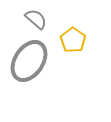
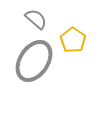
gray ellipse: moved 5 px right
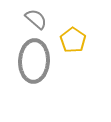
gray ellipse: rotated 30 degrees counterclockwise
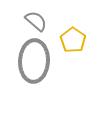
gray semicircle: moved 2 px down
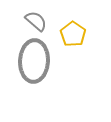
yellow pentagon: moved 6 px up
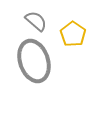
gray ellipse: rotated 21 degrees counterclockwise
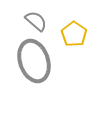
yellow pentagon: moved 1 px right
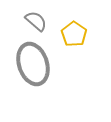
gray ellipse: moved 1 px left, 3 px down
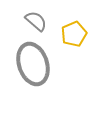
yellow pentagon: rotated 15 degrees clockwise
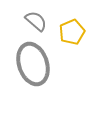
yellow pentagon: moved 2 px left, 2 px up
